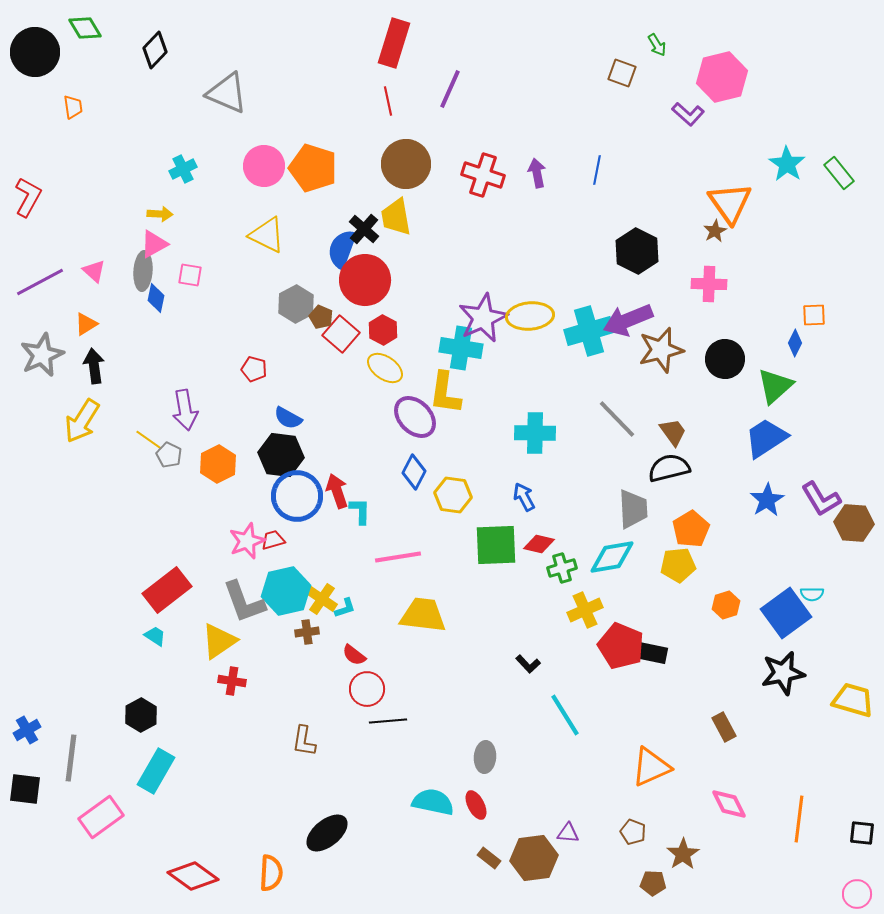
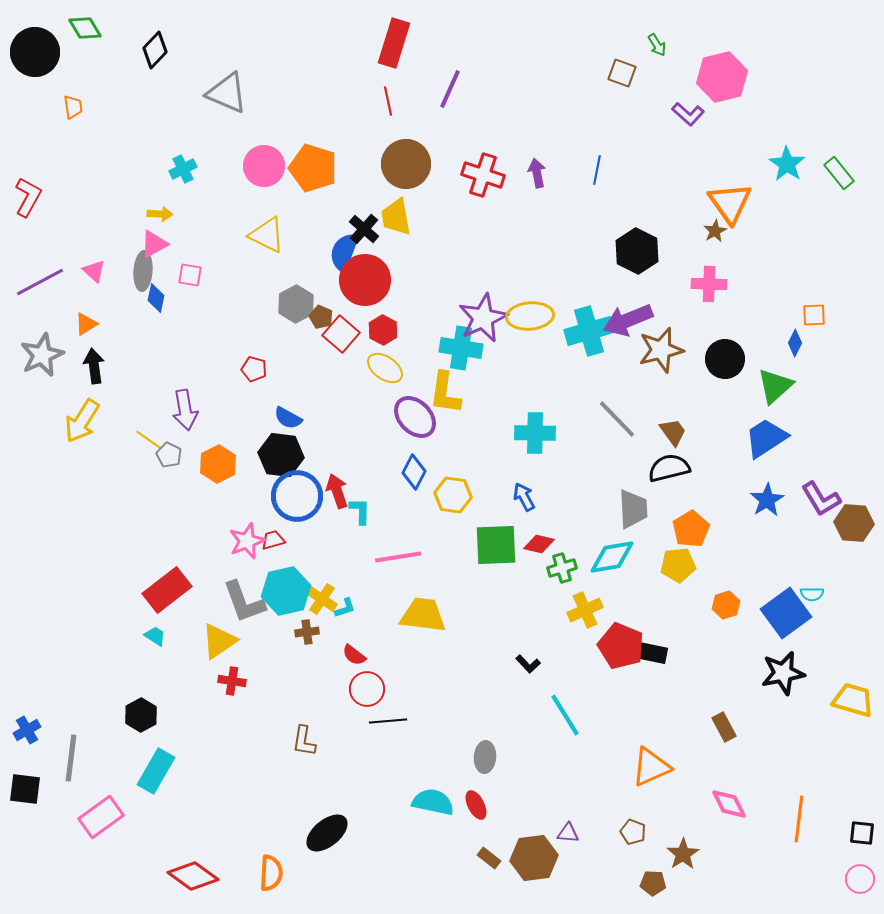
blue semicircle at (342, 249): moved 2 px right, 3 px down
pink circle at (857, 894): moved 3 px right, 15 px up
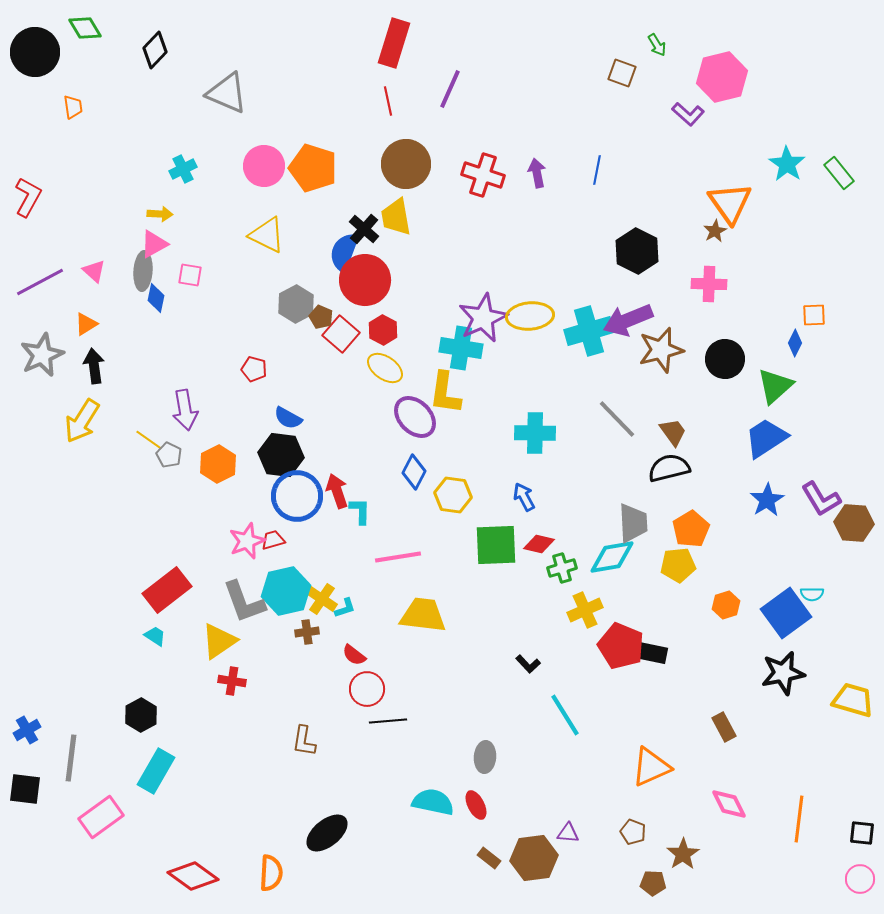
gray trapezoid at (633, 509): moved 14 px down
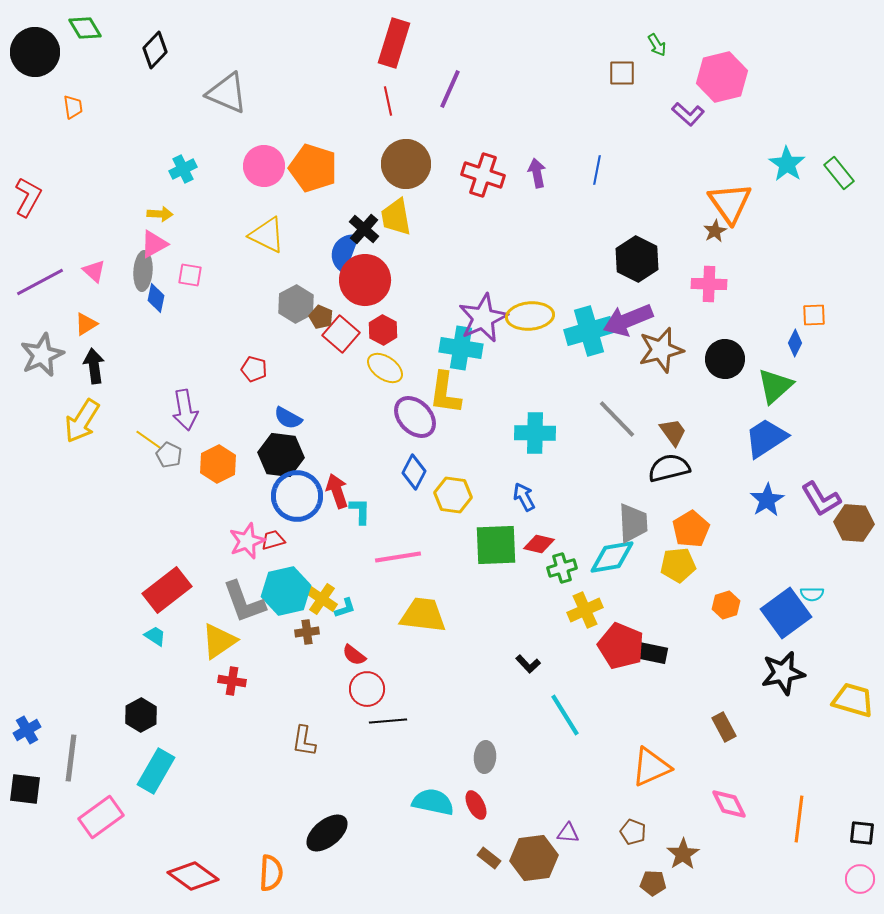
brown square at (622, 73): rotated 20 degrees counterclockwise
black hexagon at (637, 251): moved 8 px down
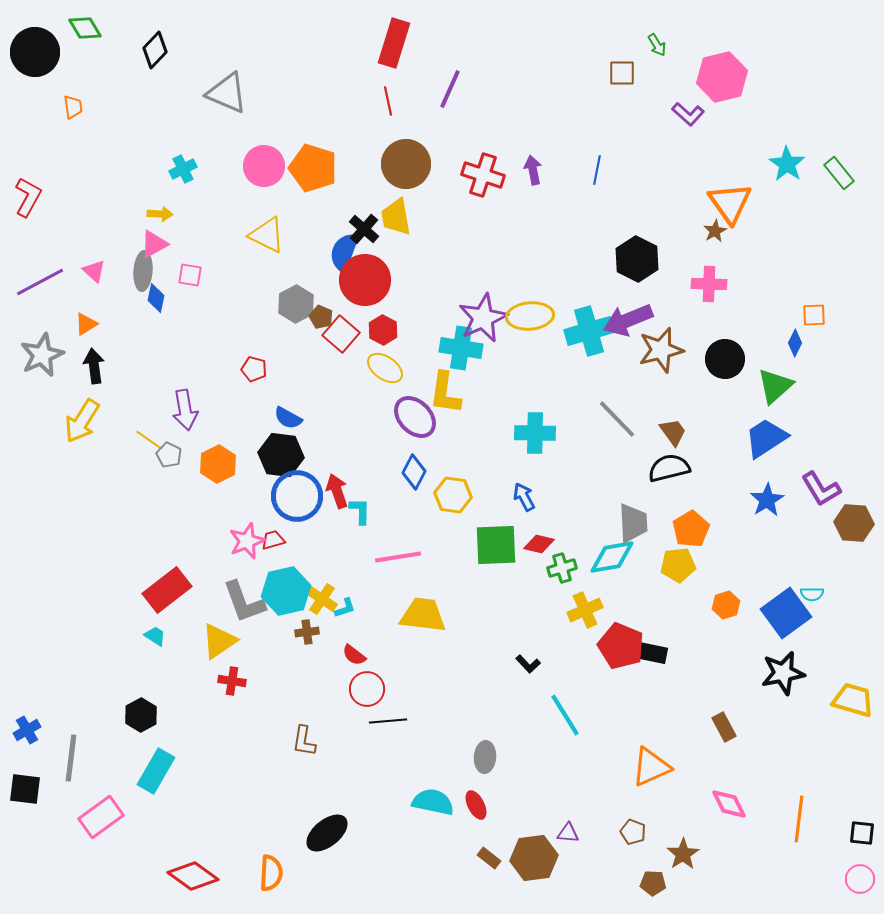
purple arrow at (537, 173): moved 4 px left, 3 px up
purple L-shape at (821, 499): moved 10 px up
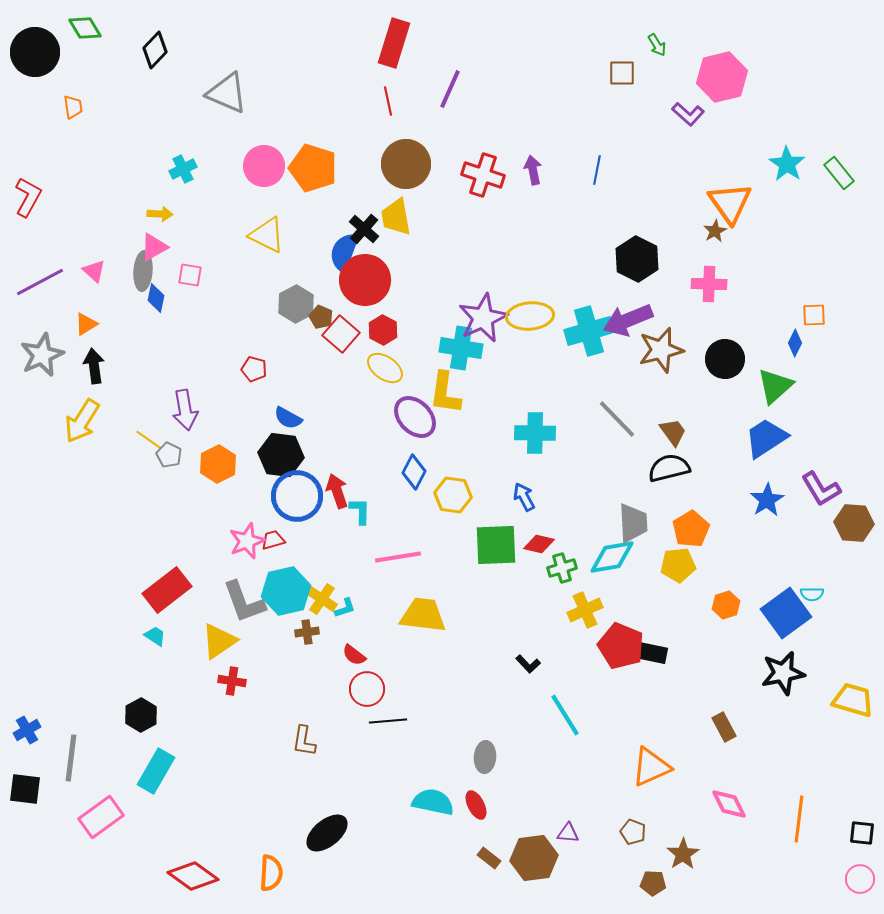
pink triangle at (154, 244): moved 3 px down
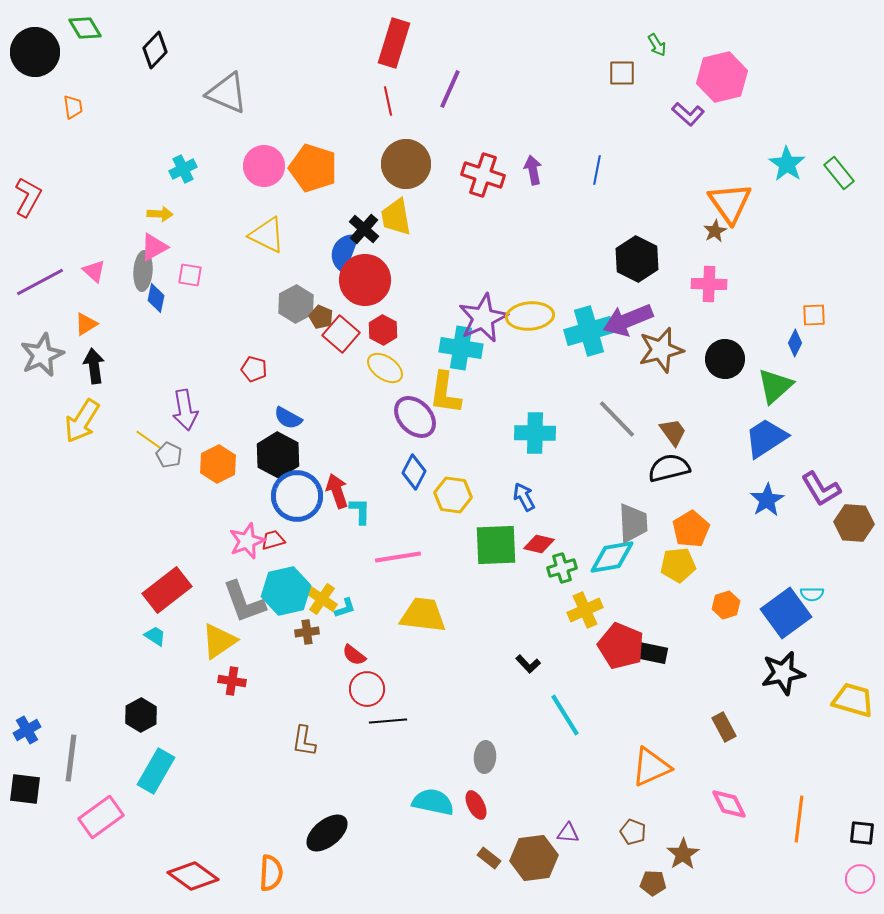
black hexagon at (281, 455): moved 3 px left; rotated 21 degrees clockwise
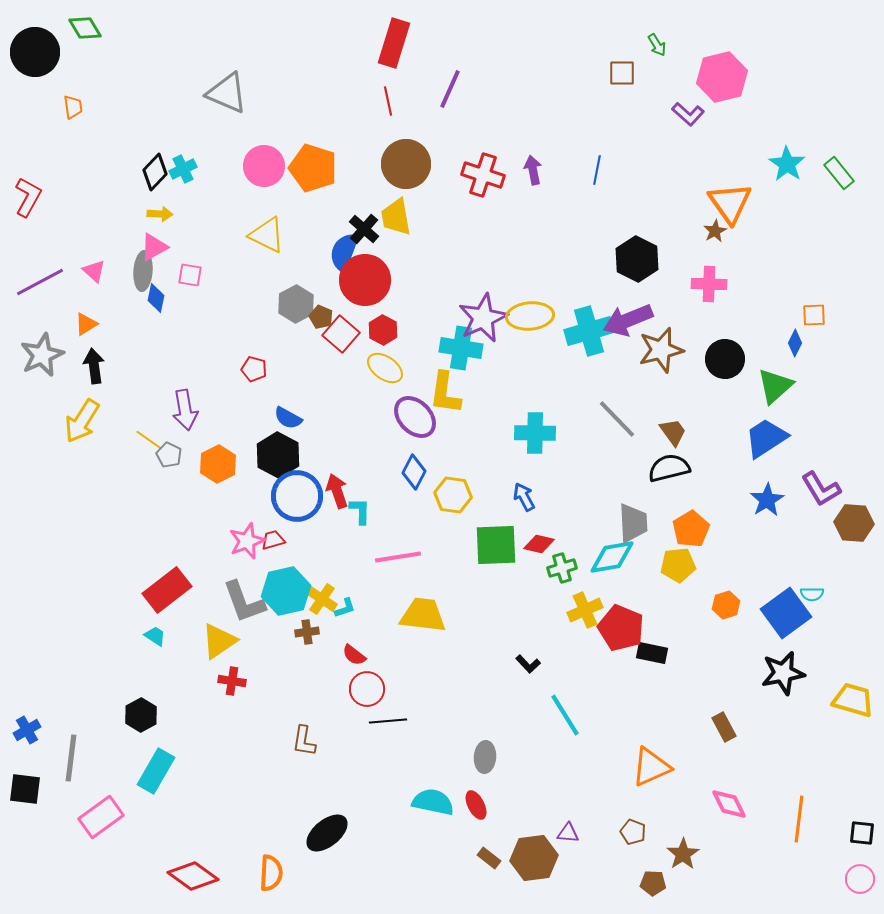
black diamond at (155, 50): moved 122 px down
red pentagon at (621, 646): moved 18 px up
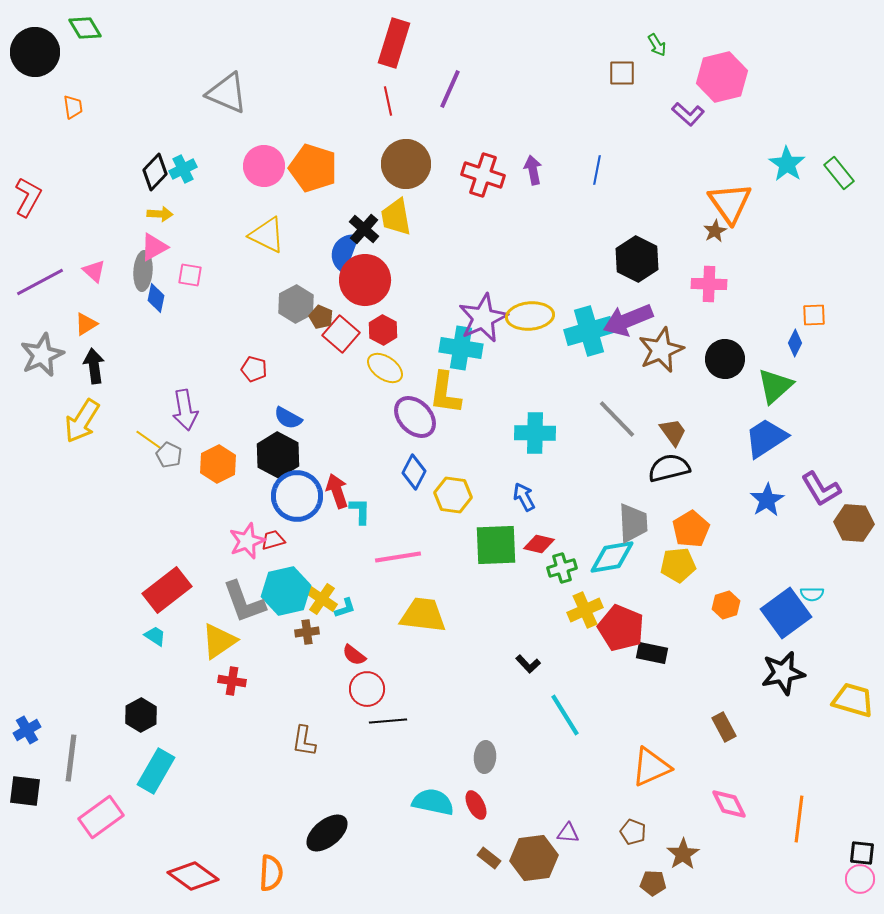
brown star at (661, 350): rotated 9 degrees counterclockwise
black square at (25, 789): moved 2 px down
black square at (862, 833): moved 20 px down
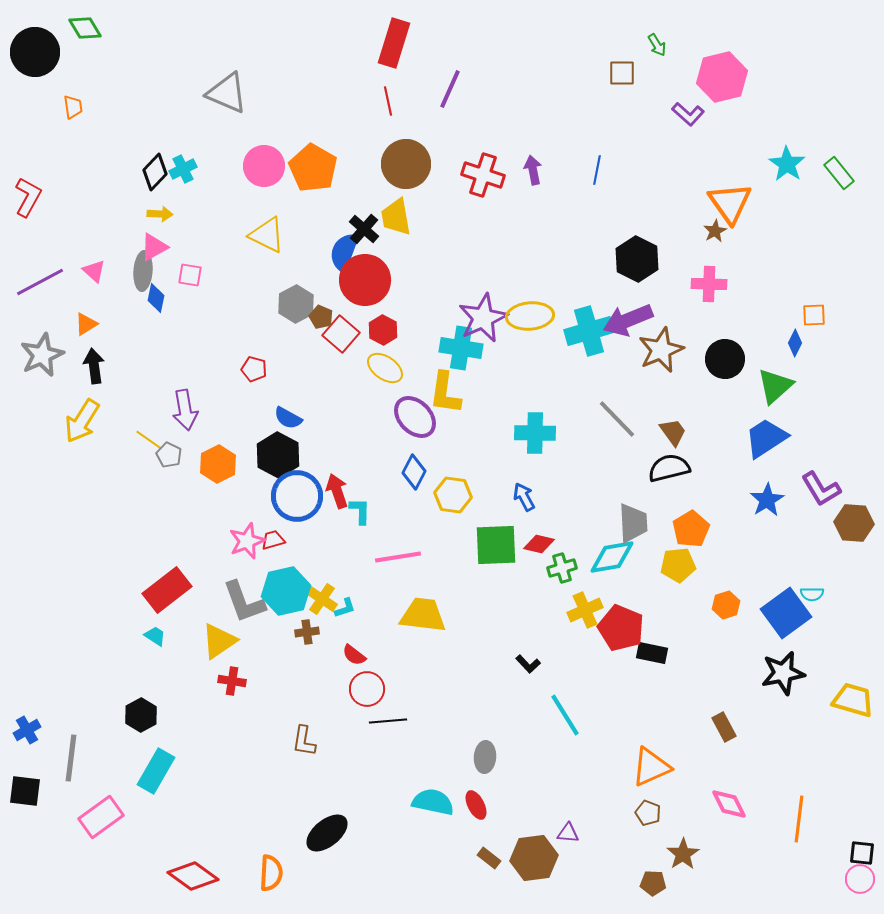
orange pentagon at (313, 168): rotated 12 degrees clockwise
brown pentagon at (633, 832): moved 15 px right, 19 px up
